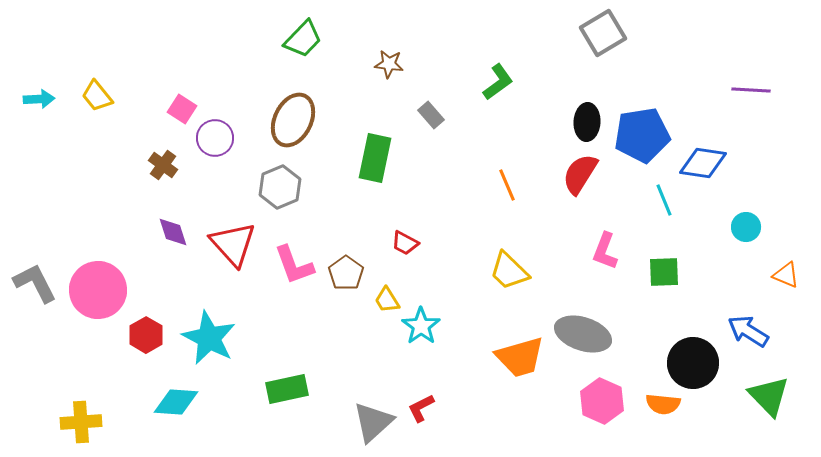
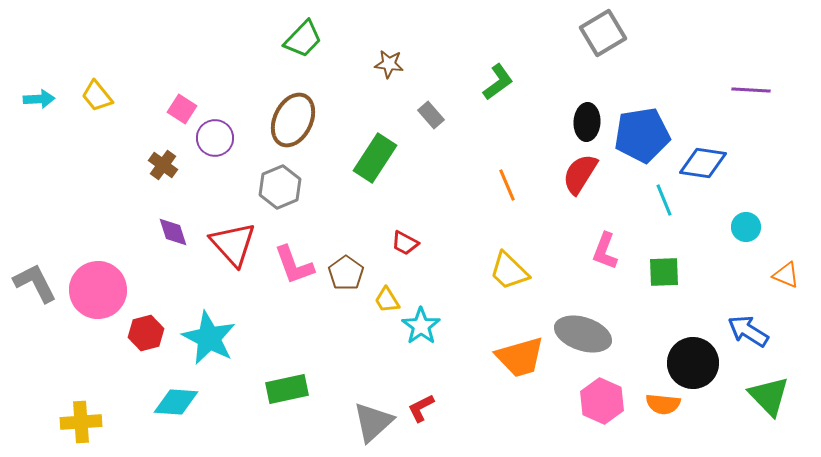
green rectangle at (375, 158): rotated 21 degrees clockwise
red hexagon at (146, 335): moved 2 px up; rotated 16 degrees clockwise
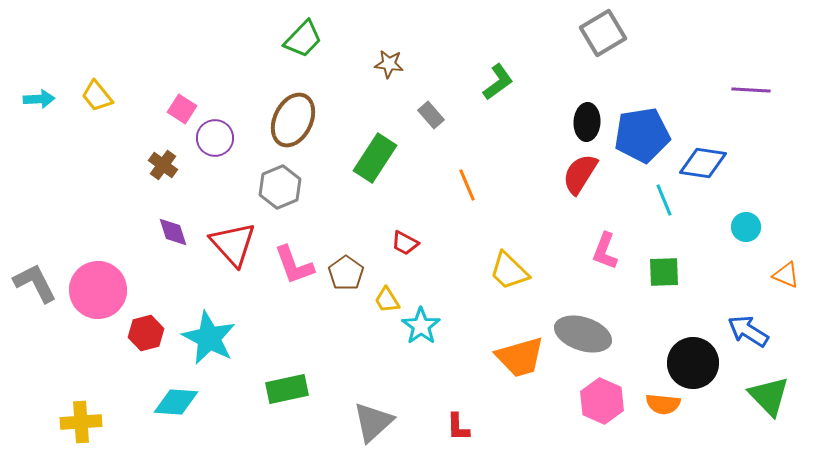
orange line at (507, 185): moved 40 px left
red L-shape at (421, 408): moved 37 px right, 19 px down; rotated 64 degrees counterclockwise
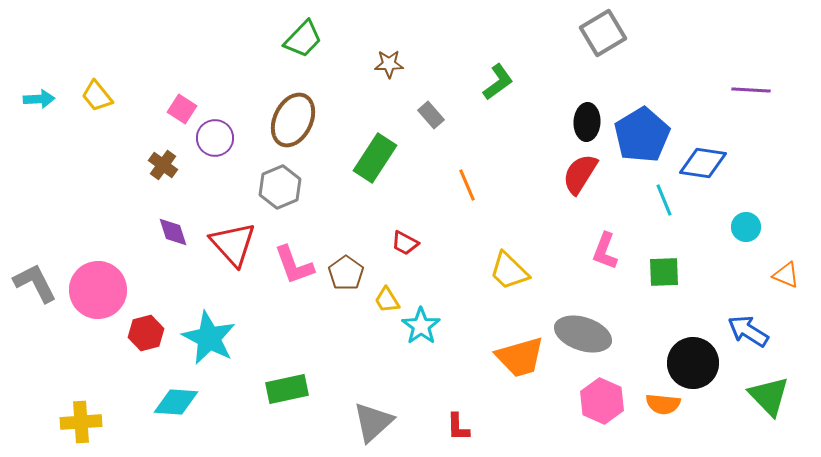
brown star at (389, 64): rotated 8 degrees counterclockwise
blue pentagon at (642, 135): rotated 22 degrees counterclockwise
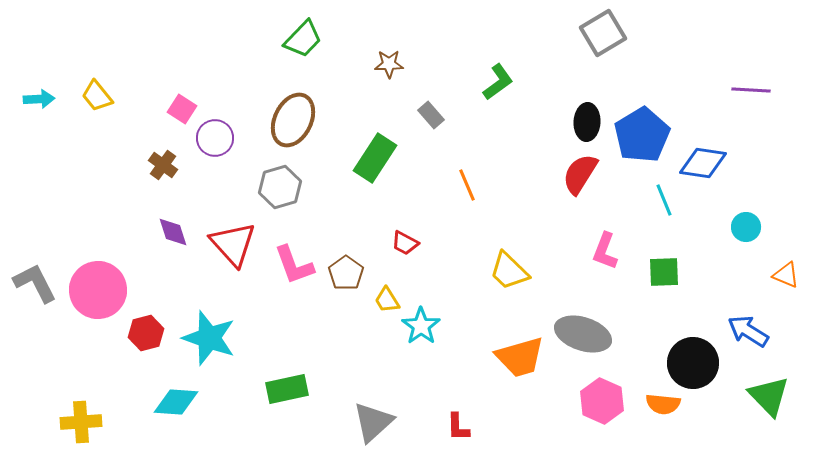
gray hexagon at (280, 187): rotated 6 degrees clockwise
cyan star at (209, 338): rotated 8 degrees counterclockwise
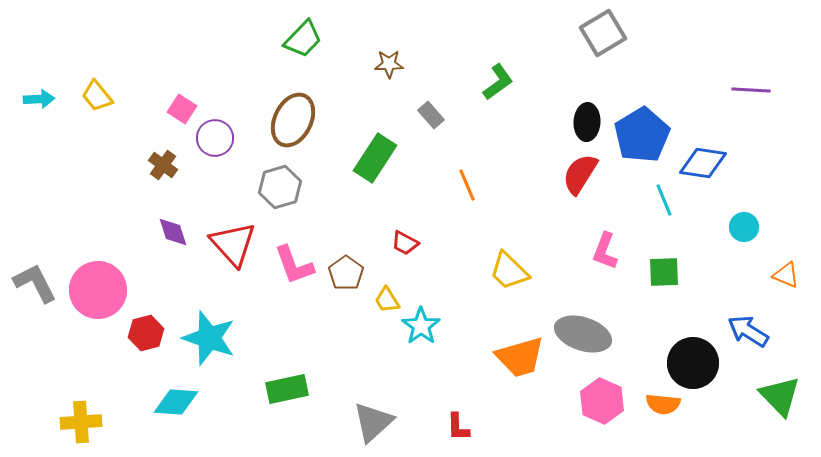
cyan circle at (746, 227): moved 2 px left
green triangle at (769, 396): moved 11 px right
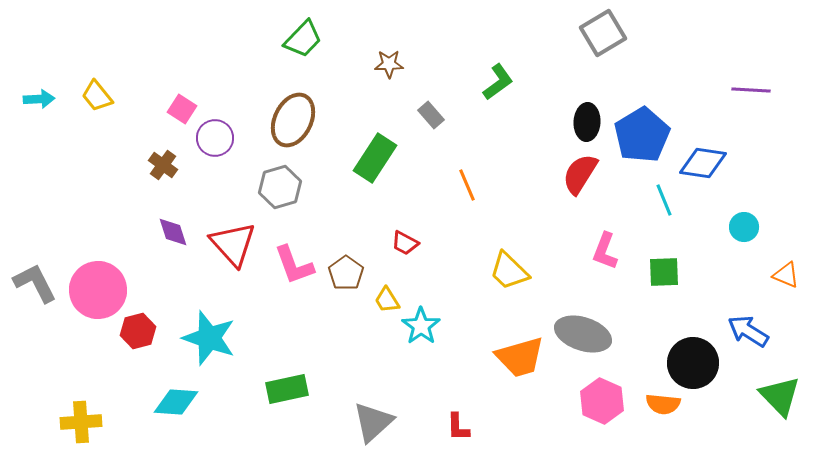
red hexagon at (146, 333): moved 8 px left, 2 px up
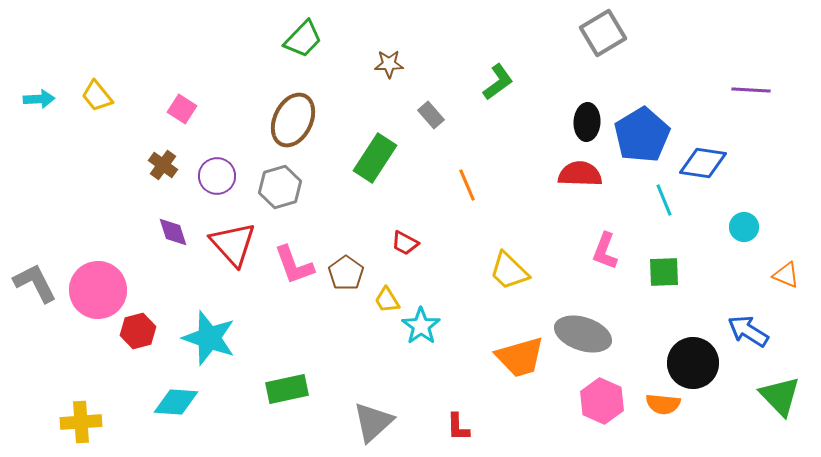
purple circle at (215, 138): moved 2 px right, 38 px down
red semicircle at (580, 174): rotated 60 degrees clockwise
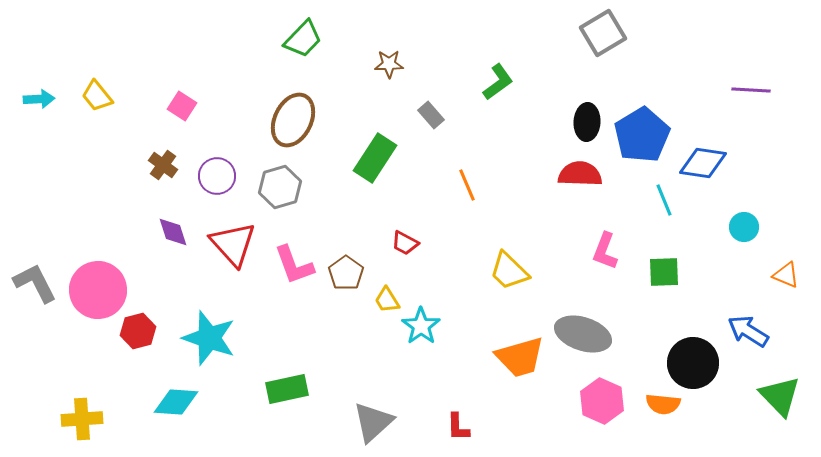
pink square at (182, 109): moved 3 px up
yellow cross at (81, 422): moved 1 px right, 3 px up
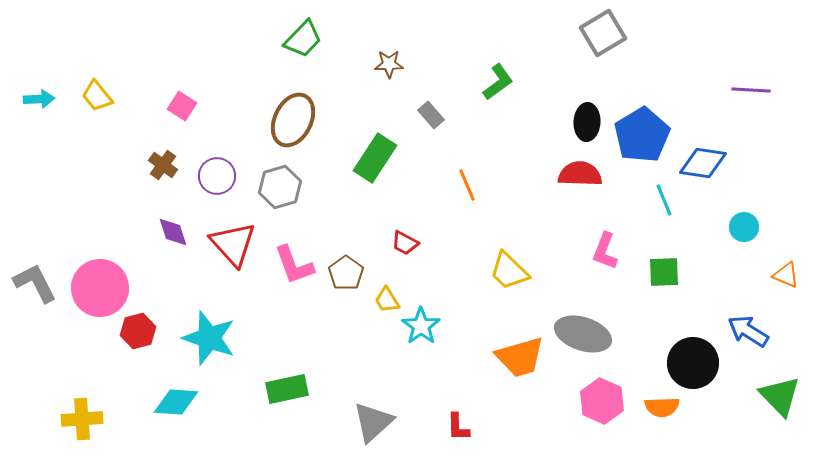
pink circle at (98, 290): moved 2 px right, 2 px up
orange semicircle at (663, 404): moved 1 px left, 3 px down; rotated 8 degrees counterclockwise
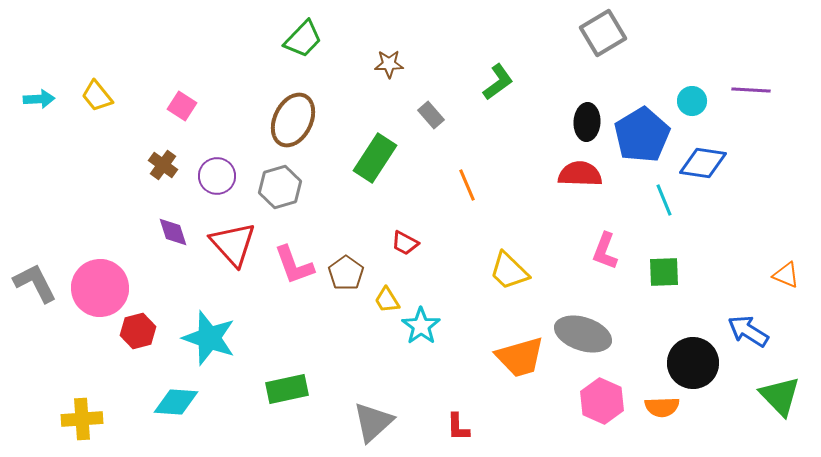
cyan circle at (744, 227): moved 52 px left, 126 px up
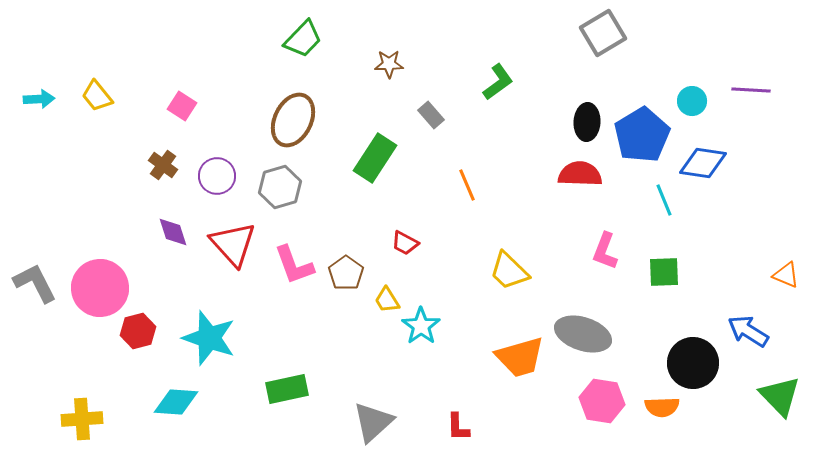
pink hexagon at (602, 401): rotated 15 degrees counterclockwise
